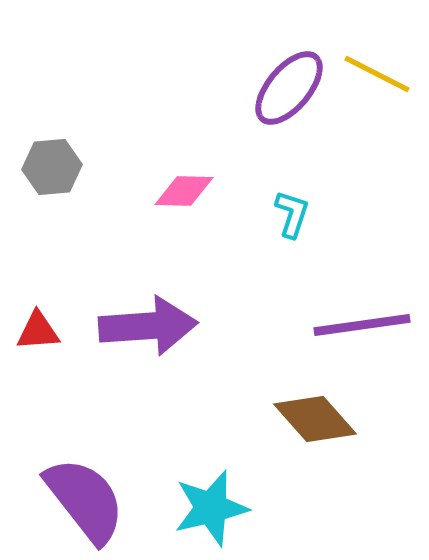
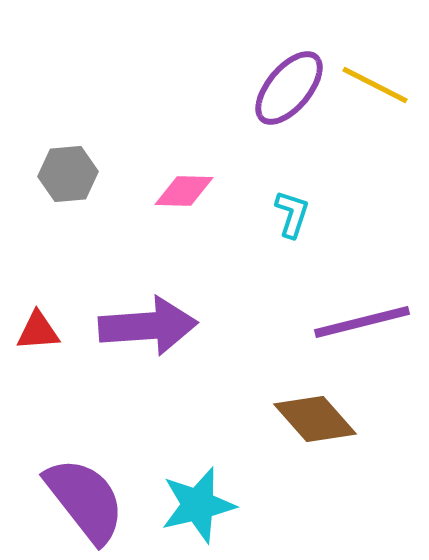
yellow line: moved 2 px left, 11 px down
gray hexagon: moved 16 px right, 7 px down
purple line: moved 3 px up; rotated 6 degrees counterclockwise
cyan star: moved 13 px left, 3 px up
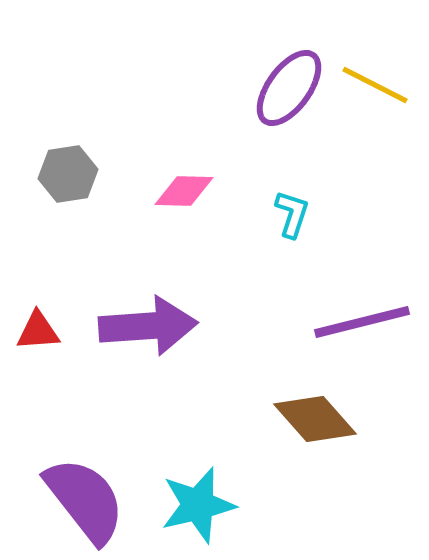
purple ellipse: rotated 4 degrees counterclockwise
gray hexagon: rotated 4 degrees counterclockwise
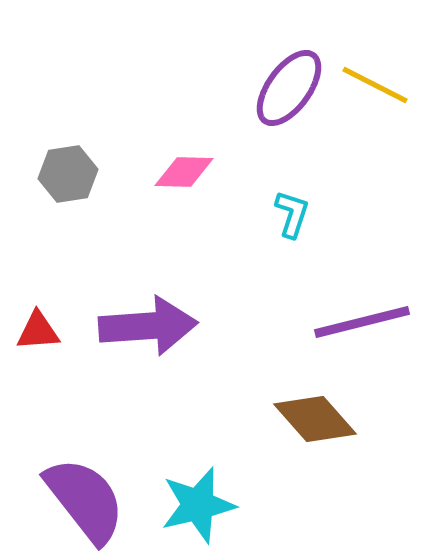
pink diamond: moved 19 px up
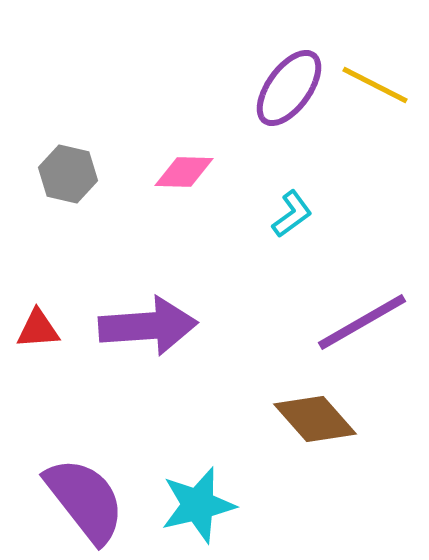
gray hexagon: rotated 22 degrees clockwise
cyan L-shape: rotated 36 degrees clockwise
purple line: rotated 16 degrees counterclockwise
red triangle: moved 2 px up
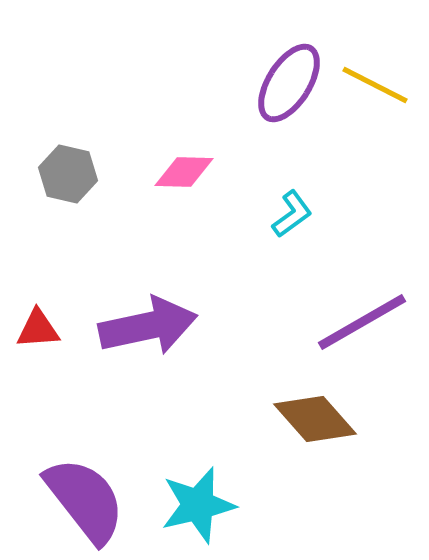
purple ellipse: moved 5 px up; rotated 4 degrees counterclockwise
purple arrow: rotated 8 degrees counterclockwise
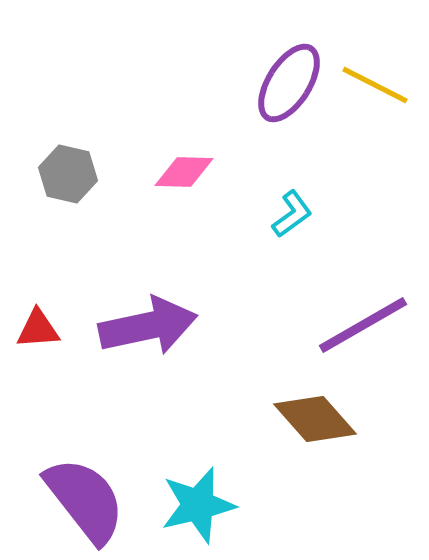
purple line: moved 1 px right, 3 px down
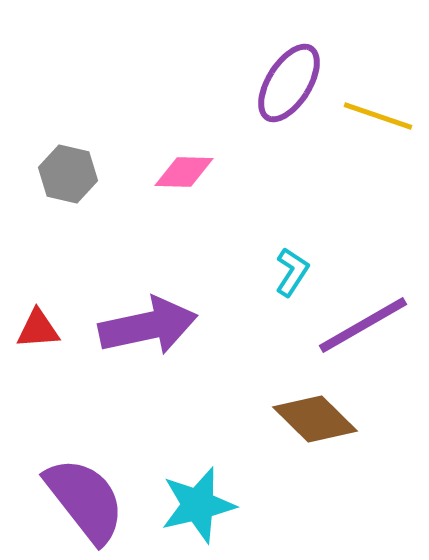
yellow line: moved 3 px right, 31 px down; rotated 8 degrees counterclockwise
cyan L-shape: moved 58 px down; rotated 21 degrees counterclockwise
brown diamond: rotated 4 degrees counterclockwise
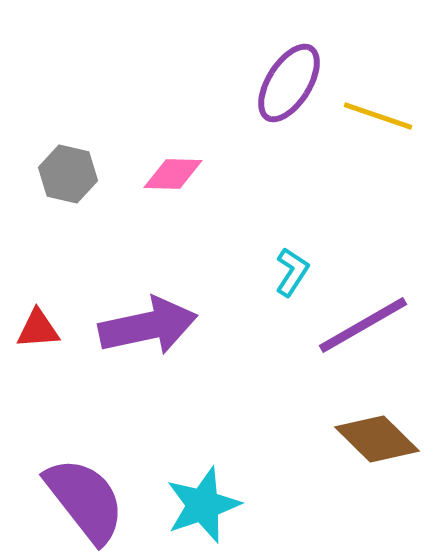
pink diamond: moved 11 px left, 2 px down
brown diamond: moved 62 px right, 20 px down
cyan star: moved 5 px right; rotated 6 degrees counterclockwise
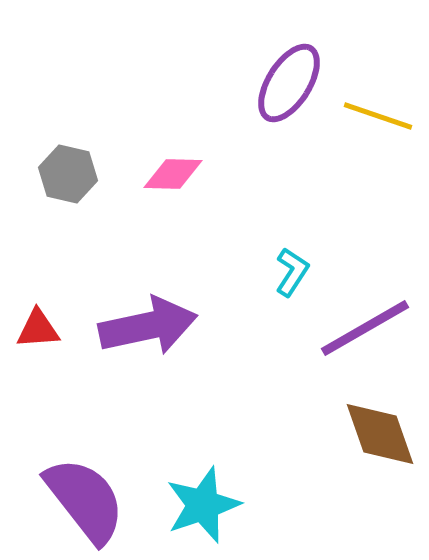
purple line: moved 2 px right, 3 px down
brown diamond: moved 3 px right, 5 px up; rotated 26 degrees clockwise
